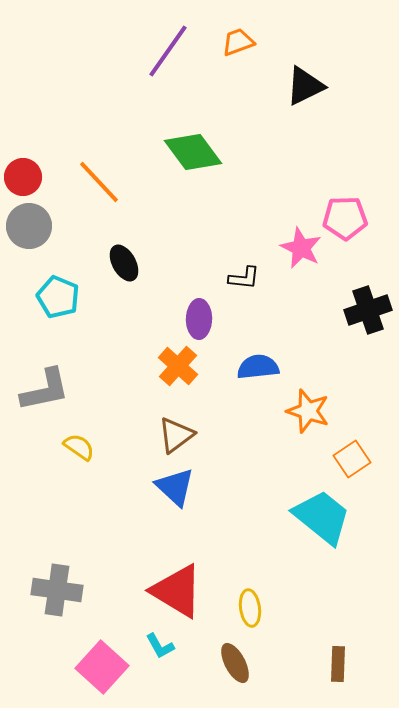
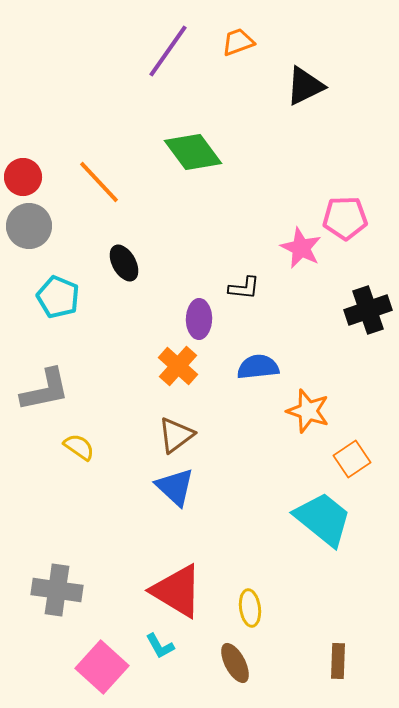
black L-shape: moved 10 px down
cyan trapezoid: moved 1 px right, 2 px down
brown rectangle: moved 3 px up
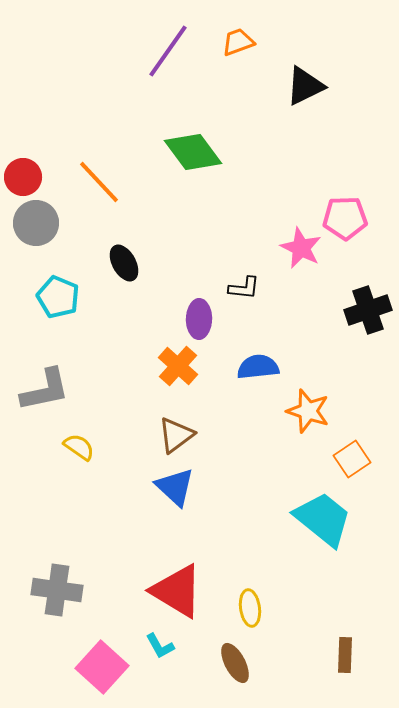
gray circle: moved 7 px right, 3 px up
brown rectangle: moved 7 px right, 6 px up
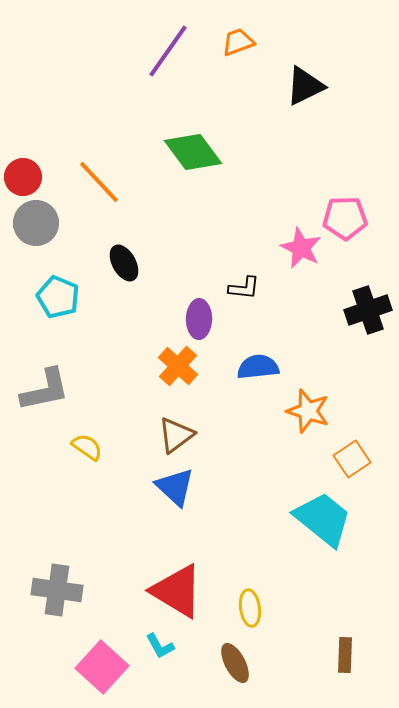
yellow semicircle: moved 8 px right
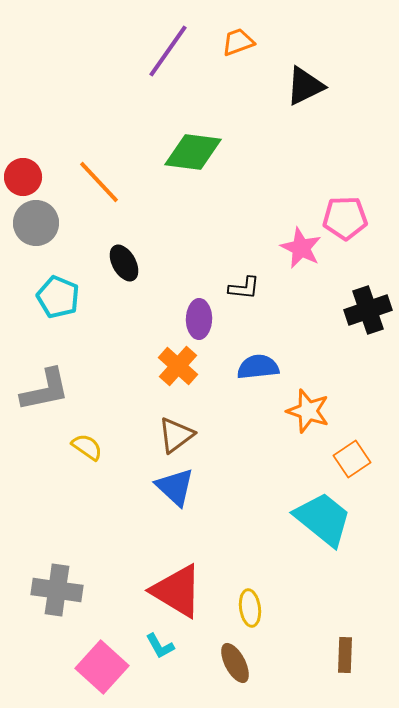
green diamond: rotated 46 degrees counterclockwise
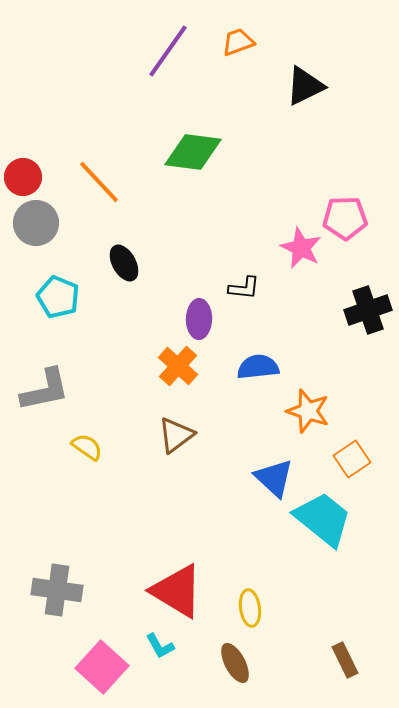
blue triangle: moved 99 px right, 9 px up
brown rectangle: moved 5 px down; rotated 28 degrees counterclockwise
